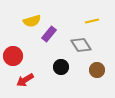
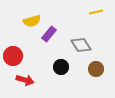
yellow line: moved 4 px right, 9 px up
brown circle: moved 1 px left, 1 px up
red arrow: rotated 132 degrees counterclockwise
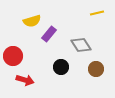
yellow line: moved 1 px right, 1 px down
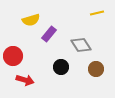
yellow semicircle: moved 1 px left, 1 px up
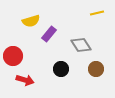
yellow semicircle: moved 1 px down
black circle: moved 2 px down
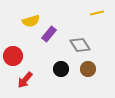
gray diamond: moved 1 px left
brown circle: moved 8 px left
red arrow: rotated 114 degrees clockwise
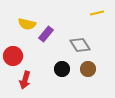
yellow semicircle: moved 4 px left, 3 px down; rotated 30 degrees clockwise
purple rectangle: moved 3 px left
black circle: moved 1 px right
red arrow: rotated 24 degrees counterclockwise
